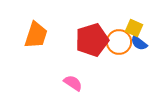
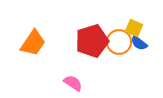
orange trapezoid: moved 3 px left, 8 px down; rotated 16 degrees clockwise
red pentagon: moved 1 px down
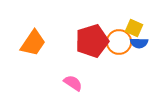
blue semicircle: rotated 36 degrees counterclockwise
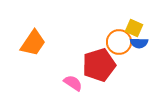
red pentagon: moved 7 px right, 24 px down
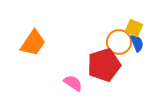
blue semicircle: moved 2 px left; rotated 114 degrees counterclockwise
red pentagon: moved 5 px right
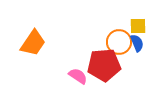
yellow square: moved 4 px right, 2 px up; rotated 24 degrees counterclockwise
red pentagon: rotated 12 degrees clockwise
pink semicircle: moved 5 px right, 7 px up
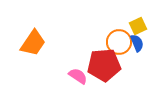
yellow square: rotated 24 degrees counterclockwise
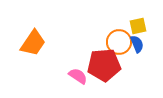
yellow square: rotated 12 degrees clockwise
blue semicircle: moved 1 px down
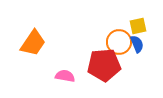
pink semicircle: moved 13 px left; rotated 24 degrees counterclockwise
